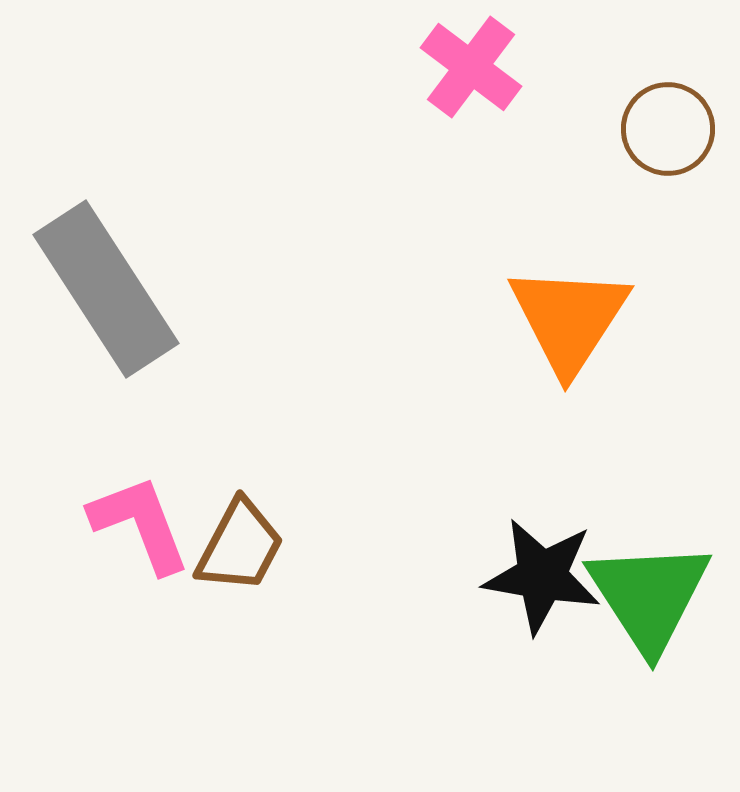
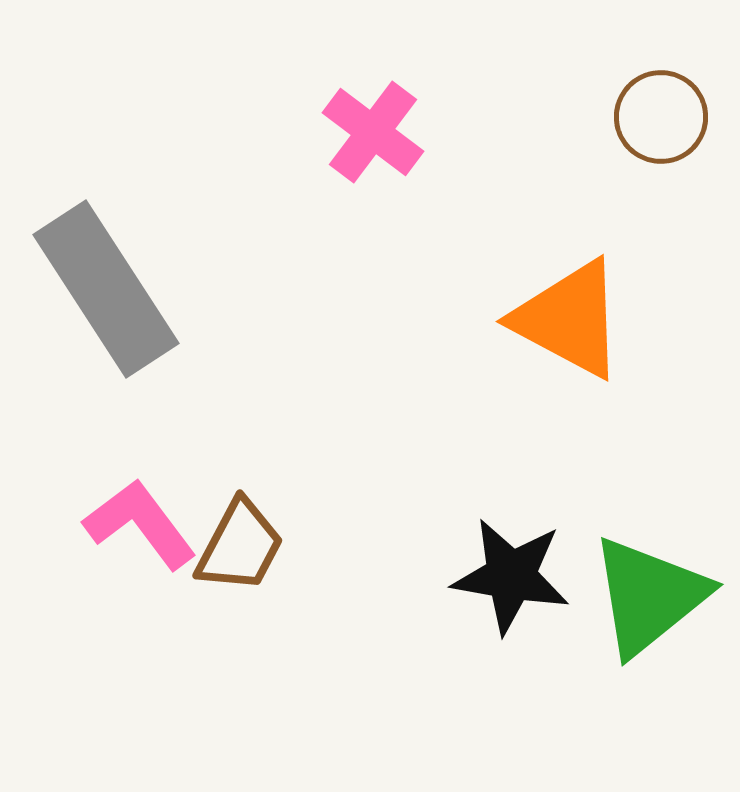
pink cross: moved 98 px left, 65 px down
brown circle: moved 7 px left, 12 px up
orange triangle: rotated 35 degrees counterclockwise
pink L-shape: rotated 16 degrees counterclockwise
black star: moved 31 px left
green triangle: rotated 24 degrees clockwise
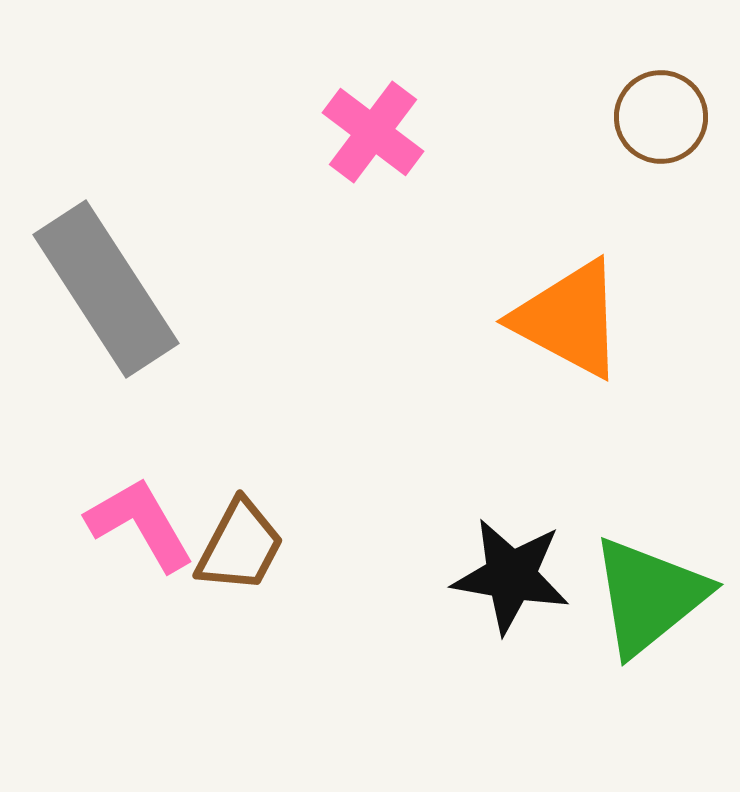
pink L-shape: rotated 7 degrees clockwise
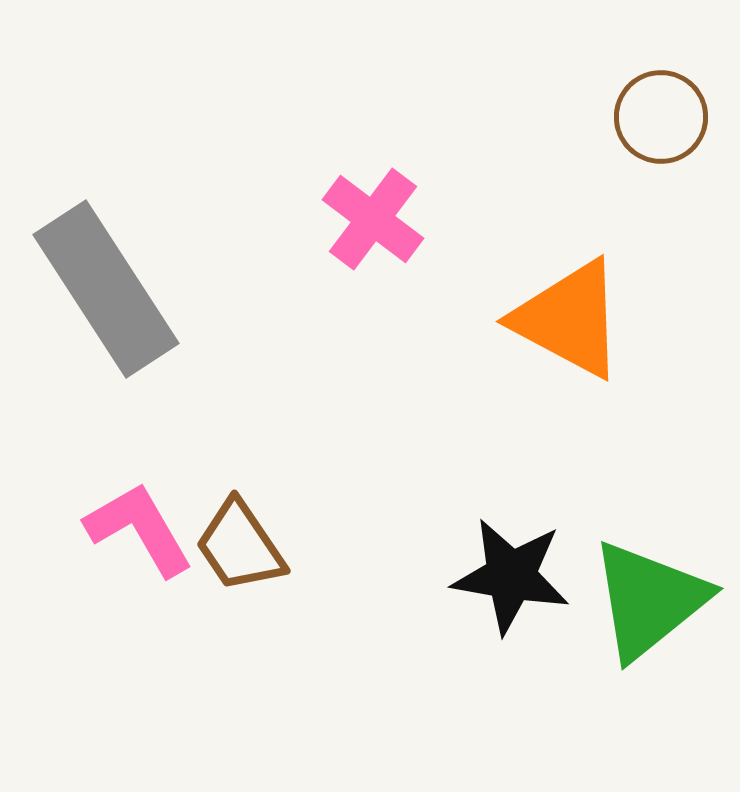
pink cross: moved 87 px down
pink L-shape: moved 1 px left, 5 px down
brown trapezoid: rotated 118 degrees clockwise
green triangle: moved 4 px down
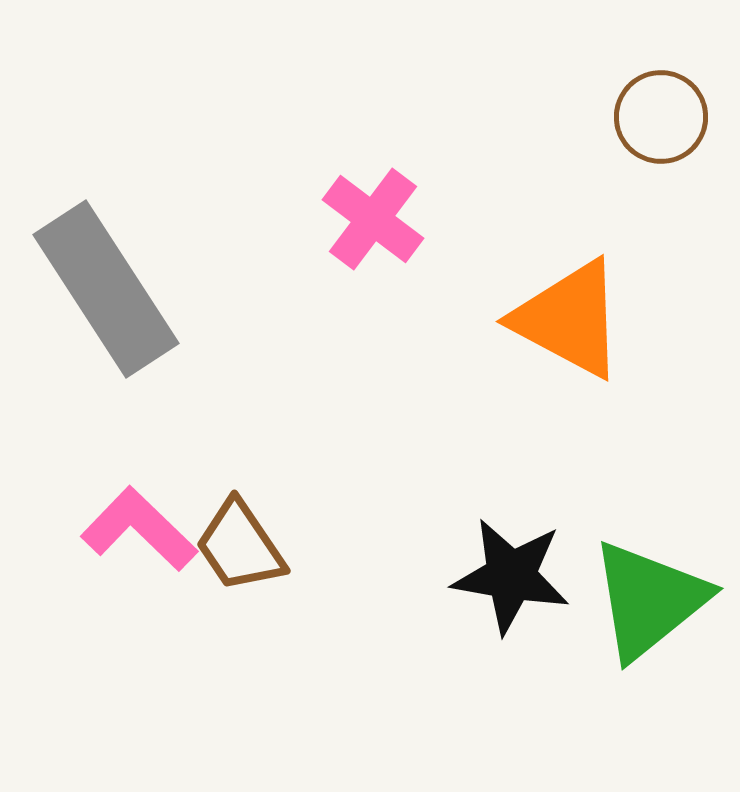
pink L-shape: rotated 16 degrees counterclockwise
